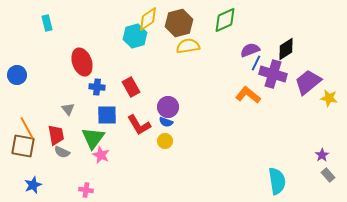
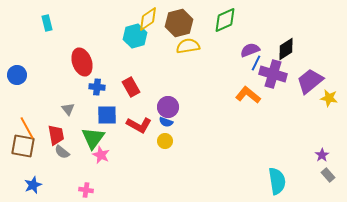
purple trapezoid: moved 2 px right, 1 px up
red L-shape: rotated 30 degrees counterclockwise
gray semicircle: rotated 14 degrees clockwise
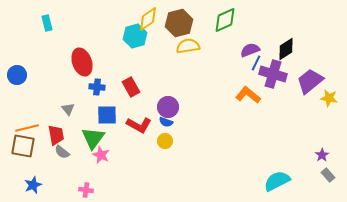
orange line: rotated 75 degrees counterclockwise
cyan semicircle: rotated 108 degrees counterclockwise
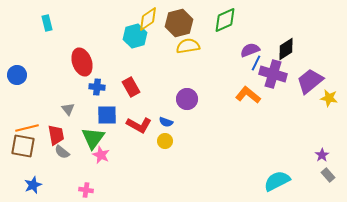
purple circle: moved 19 px right, 8 px up
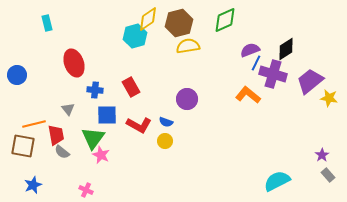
red ellipse: moved 8 px left, 1 px down
blue cross: moved 2 px left, 3 px down
orange line: moved 7 px right, 4 px up
pink cross: rotated 16 degrees clockwise
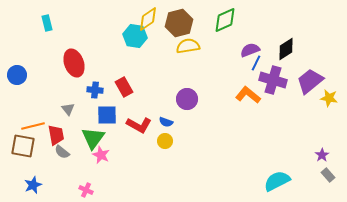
cyan hexagon: rotated 25 degrees clockwise
purple cross: moved 6 px down
red rectangle: moved 7 px left
orange line: moved 1 px left, 2 px down
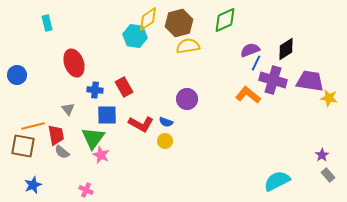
purple trapezoid: rotated 48 degrees clockwise
red L-shape: moved 2 px right, 1 px up
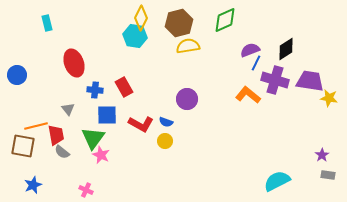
yellow diamond: moved 7 px left, 1 px up; rotated 30 degrees counterclockwise
purple cross: moved 2 px right
orange line: moved 3 px right
gray rectangle: rotated 40 degrees counterclockwise
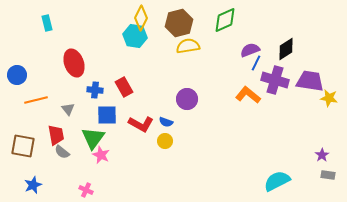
orange line: moved 26 px up
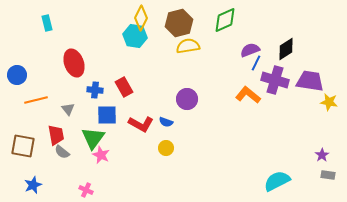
yellow star: moved 4 px down
yellow circle: moved 1 px right, 7 px down
